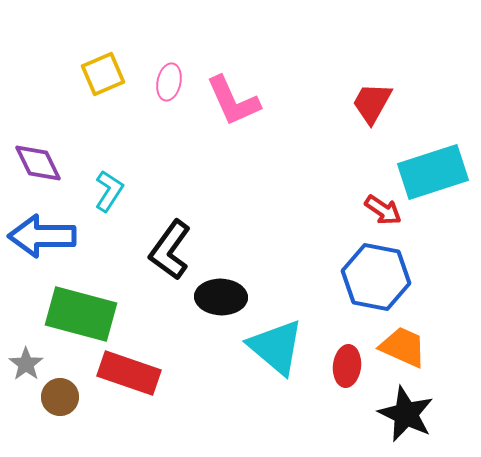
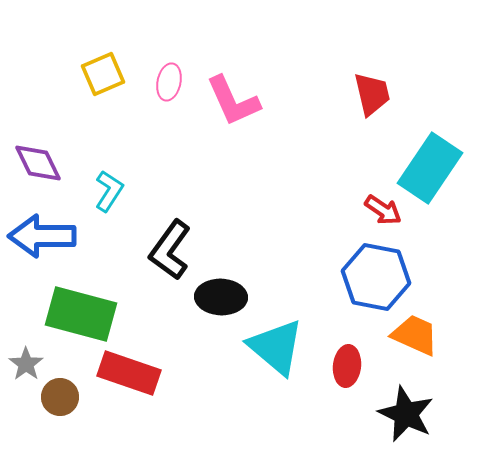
red trapezoid: moved 9 px up; rotated 138 degrees clockwise
cyan rectangle: moved 3 px left, 4 px up; rotated 38 degrees counterclockwise
orange trapezoid: moved 12 px right, 12 px up
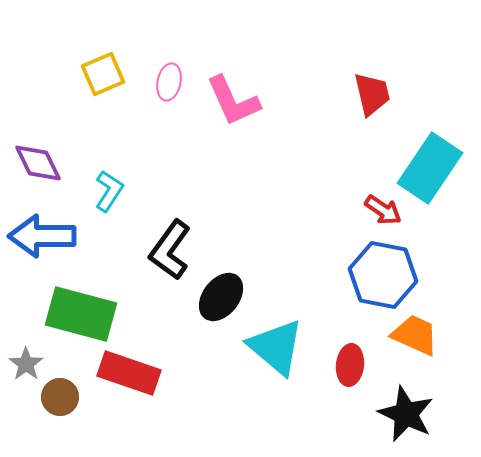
blue hexagon: moved 7 px right, 2 px up
black ellipse: rotated 54 degrees counterclockwise
red ellipse: moved 3 px right, 1 px up
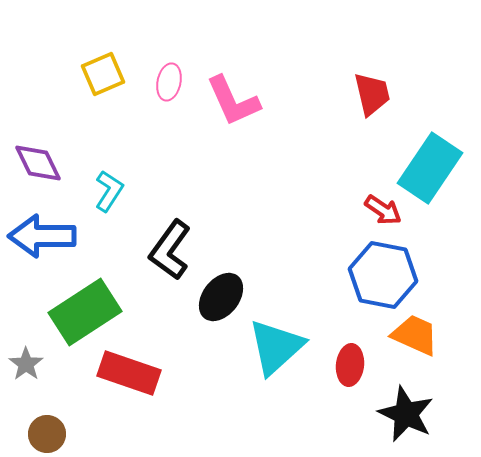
green rectangle: moved 4 px right, 2 px up; rotated 48 degrees counterclockwise
cyan triangle: rotated 38 degrees clockwise
brown circle: moved 13 px left, 37 px down
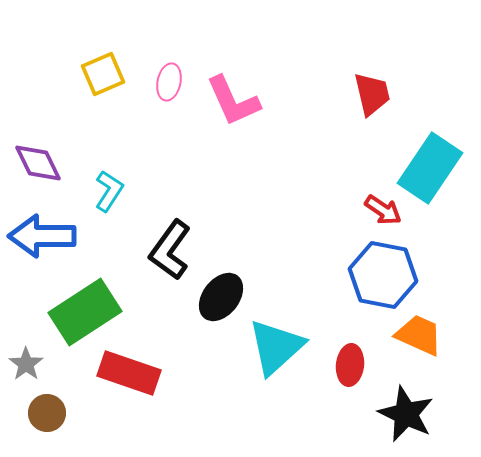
orange trapezoid: moved 4 px right
brown circle: moved 21 px up
